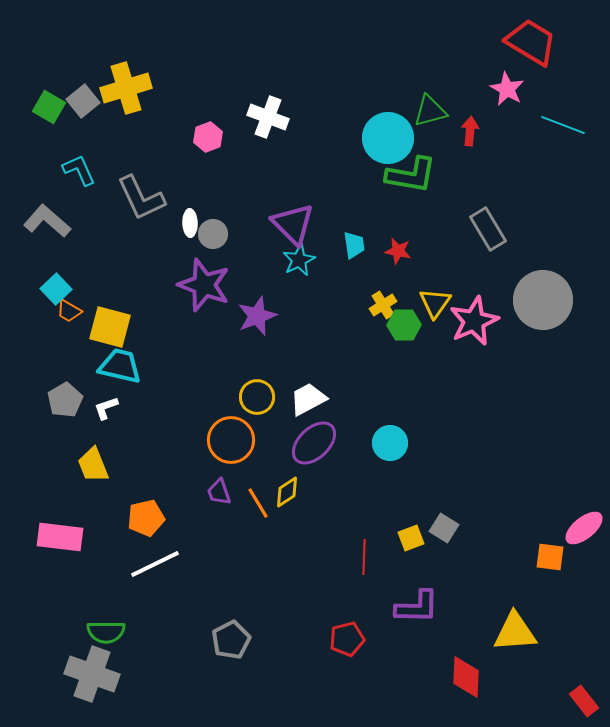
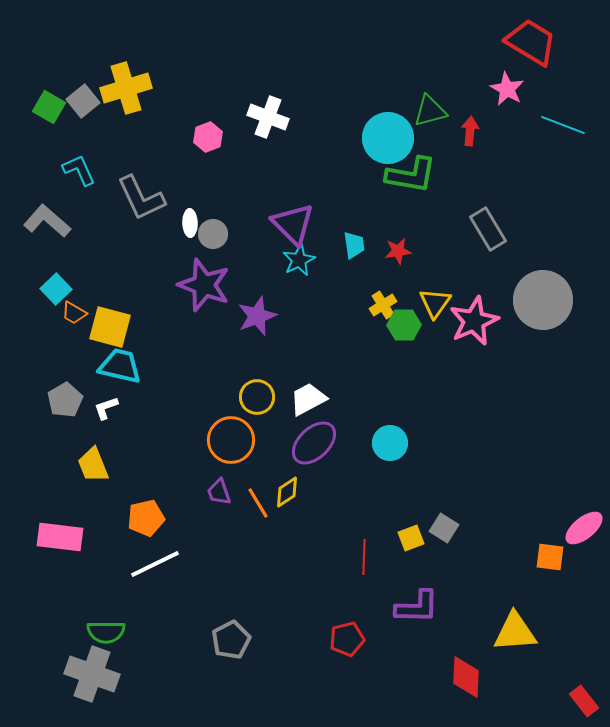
red star at (398, 251): rotated 20 degrees counterclockwise
orange trapezoid at (69, 311): moved 5 px right, 2 px down
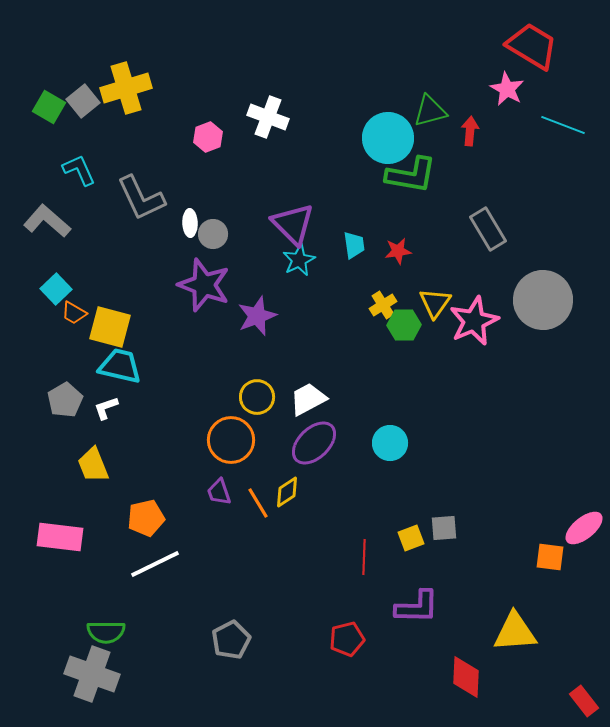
red trapezoid at (531, 42): moved 1 px right, 4 px down
gray square at (444, 528): rotated 36 degrees counterclockwise
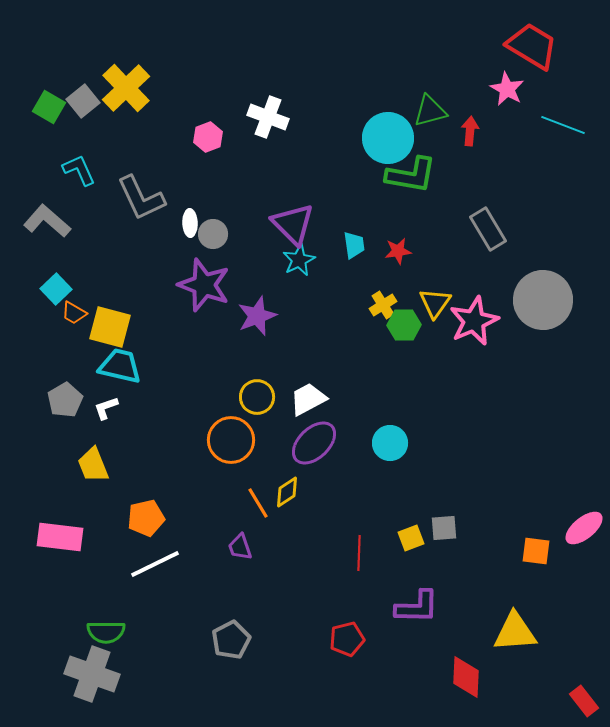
yellow cross at (126, 88): rotated 27 degrees counterclockwise
purple trapezoid at (219, 492): moved 21 px right, 55 px down
red line at (364, 557): moved 5 px left, 4 px up
orange square at (550, 557): moved 14 px left, 6 px up
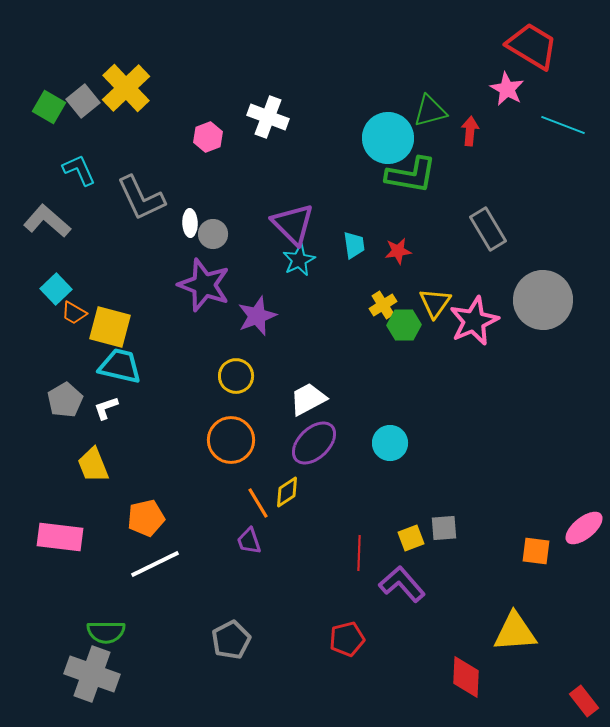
yellow circle at (257, 397): moved 21 px left, 21 px up
purple trapezoid at (240, 547): moved 9 px right, 6 px up
purple L-shape at (417, 607): moved 15 px left, 23 px up; rotated 132 degrees counterclockwise
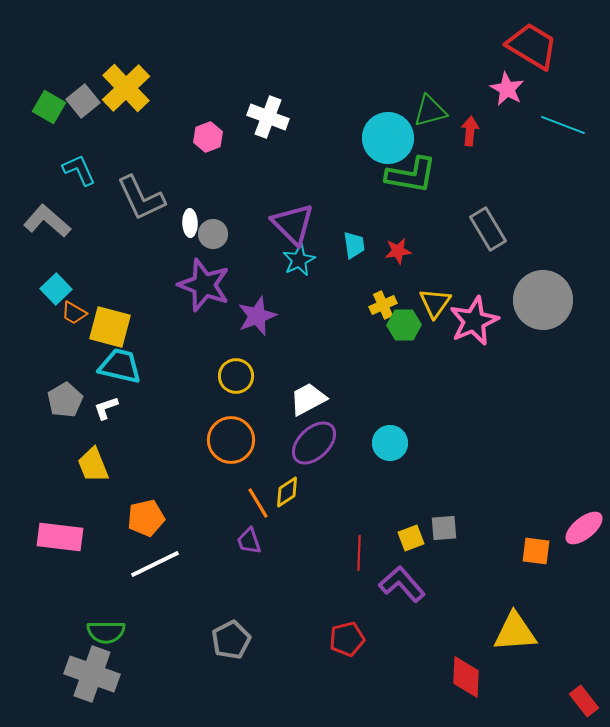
yellow cross at (383, 305): rotated 8 degrees clockwise
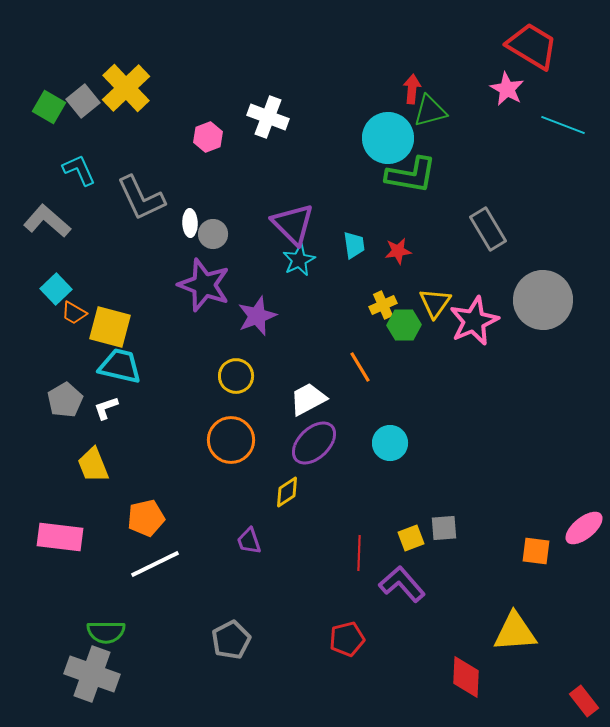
red arrow at (470, 131): moved 58 px left, 42 px up
orange line at (258, 503): moved 102 px right, 136 px up
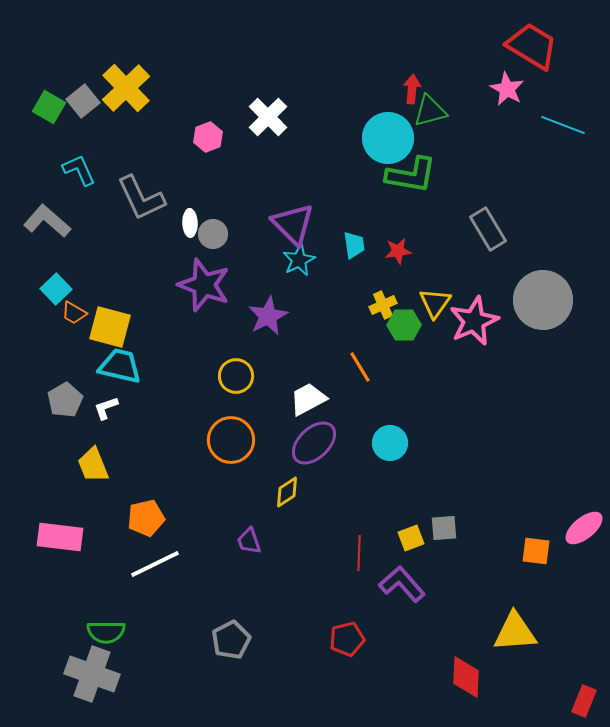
white cross at (268, 117): rotated 24 degrees clockwise
purple star at (257, 316): moved 11 px right; rotated 6 degrees counterclockwise
red rectangle at (584, 701): rotated 60 degrees clockwise
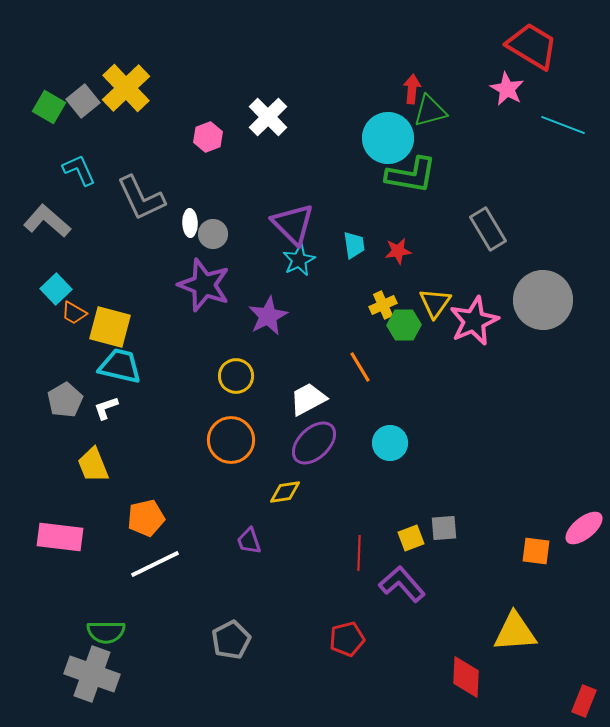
yellow diamond at (287, 492): moved 2 px left; rotated 24 degrees clockwise
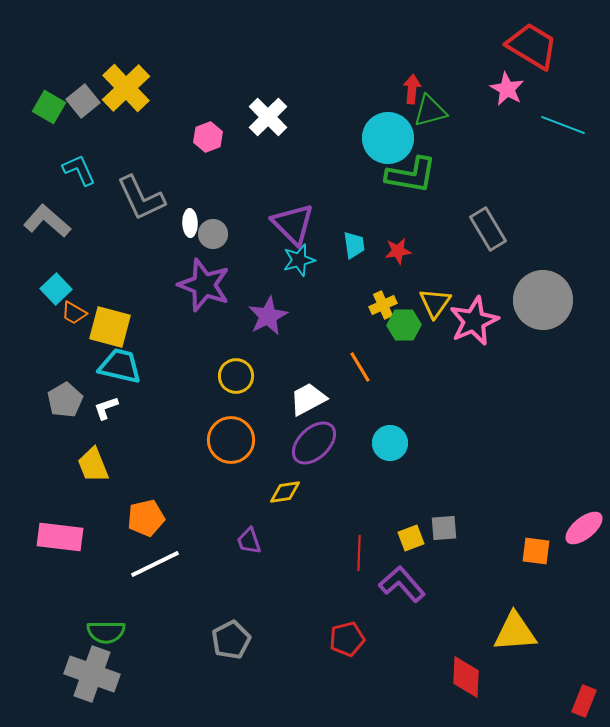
cyan star at (299, 260): rotated 12 degrees clockwise
